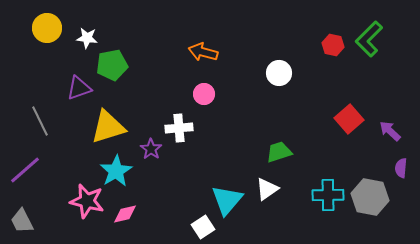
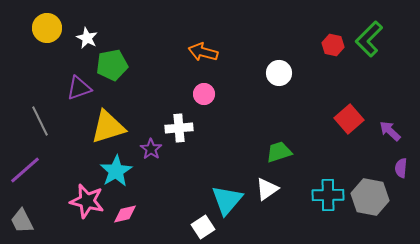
white star: rotated 20 degrees clockwise
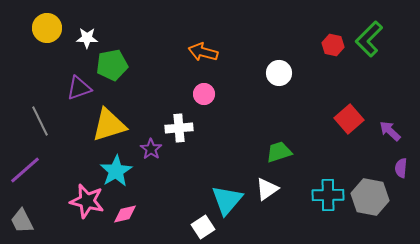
white star: rotated 25 degrees counterclockwise
yellow triangle: moved 1 px right, 2 px up
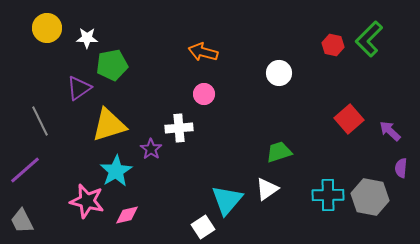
purple triangle: rotated 16 degrees counterclockwise
pink diamond: moved 2 px right, 1 px down
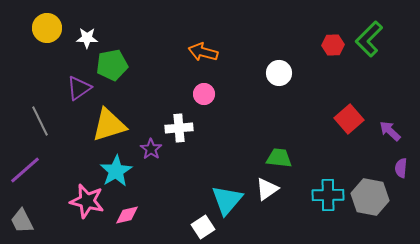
red hexagon: rotated 15 degrees counterclockwise
green trapezoid: moved 6 px down; rotated 24 degrees clockwise
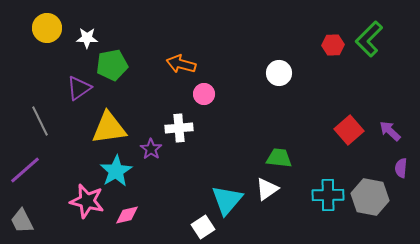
orange arrow: moved 22 px left, 12 px down
red square: moved 11 px down
yellow triangle: moved 3 px down; rotated 9 degrees clockwise
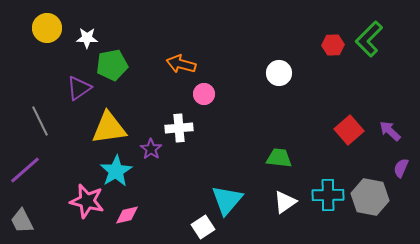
purple semicircle: rotated 18 degrees clockwise
white triangle: moved 18 px right, 13 px down
